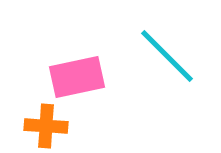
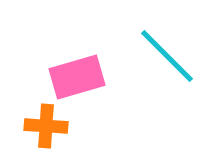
pink rectangle: rotated 4 degrees counterclockwise
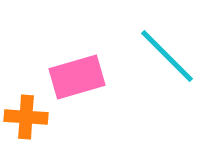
orange cross: moved 20 px left, 9 px up
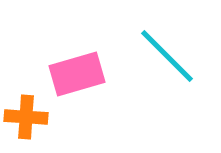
pink rectangle: moved 3 px up
